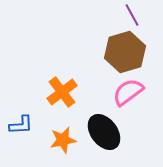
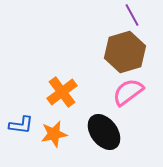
blue L-shape: rotated 10 degrees clockwise
orange star: moved 9 px left, 6 px up
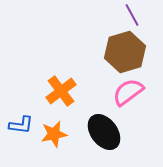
orange cross: moved 1 px left, 1 px up
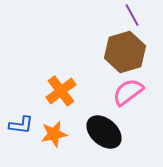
black ellipse: rotated 12 degrees counterclockwise
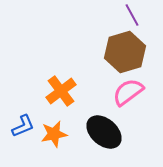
blue L-shape: moved 2 px right, 1 px down; rotated 30 degrees counterclockwise
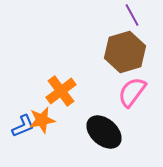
pink semicircle: moved 4 px right; rotated 16 degrees counterclockwise
orange star: moved 12 px left, 14 px up
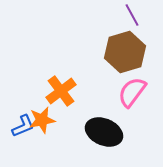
black ellipse: rotated 18 degrees counterclockwise
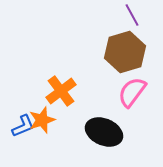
orange star: rotated 8 degrees counterclockwise
